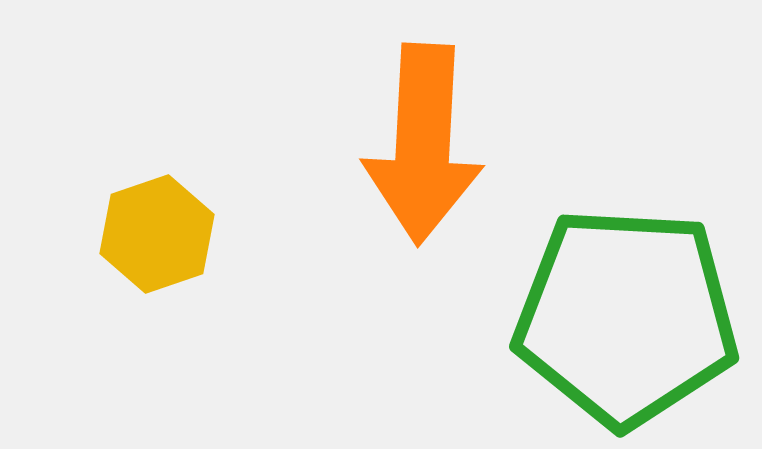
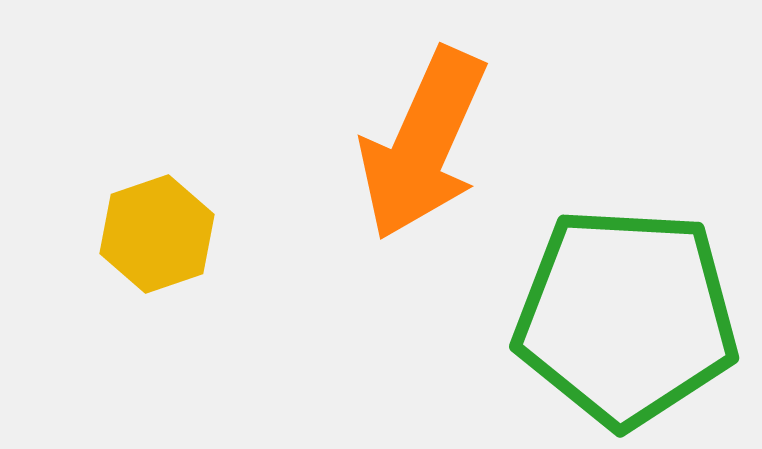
orange arrow: rotated 21 degrees clockwise
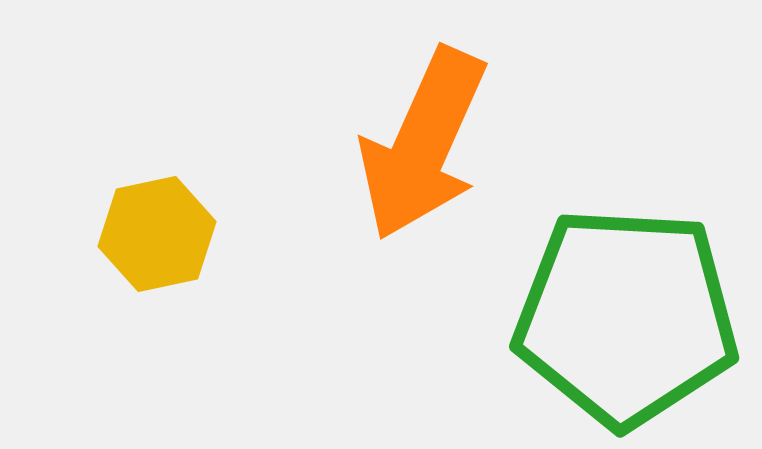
yellow hexagon: rotated 7 degrees clockwise
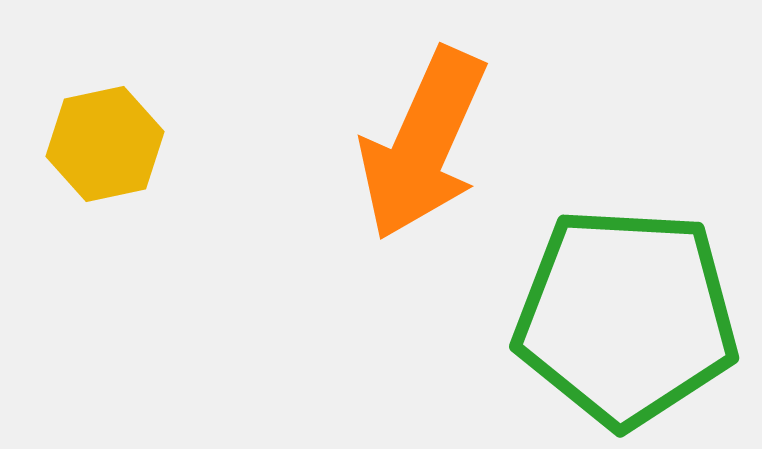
yellow hexagon: moved 52 px left, 90 px up
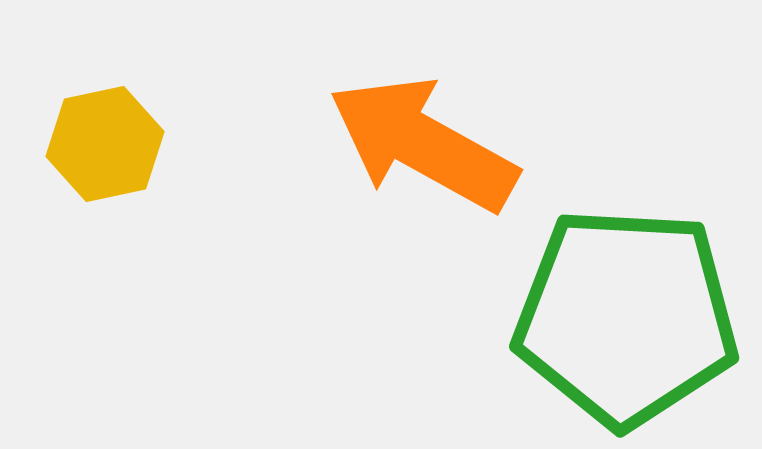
orange arrow: rotated 95 degrees clockwise
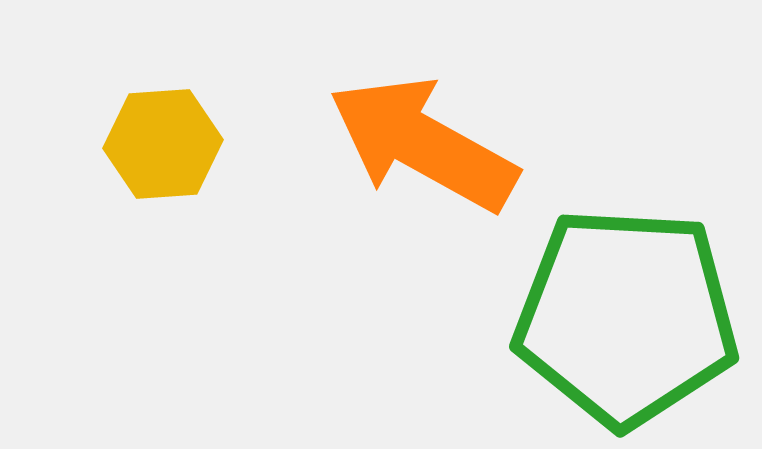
yellow hexagon: moved 58 px right; rotated 8 degrees clockwise
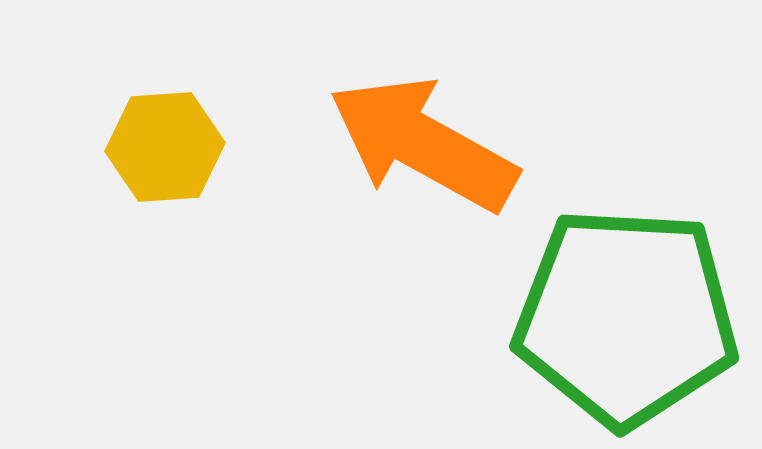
yellow hexagon: moved 2 px right, 3 px down
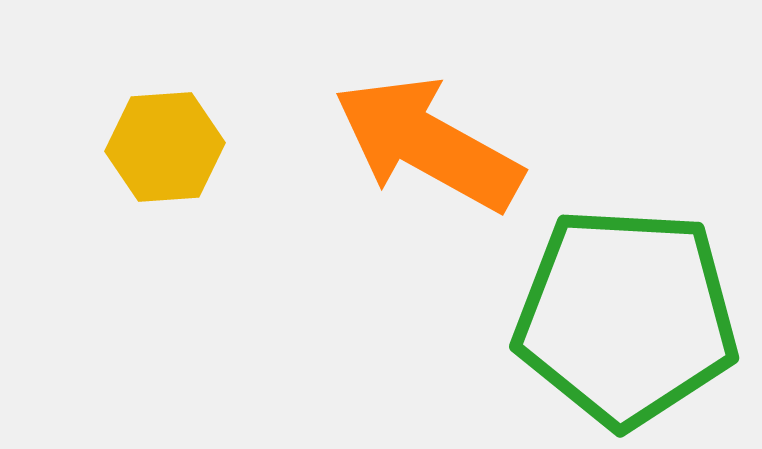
orange arrow: moved 5 px right
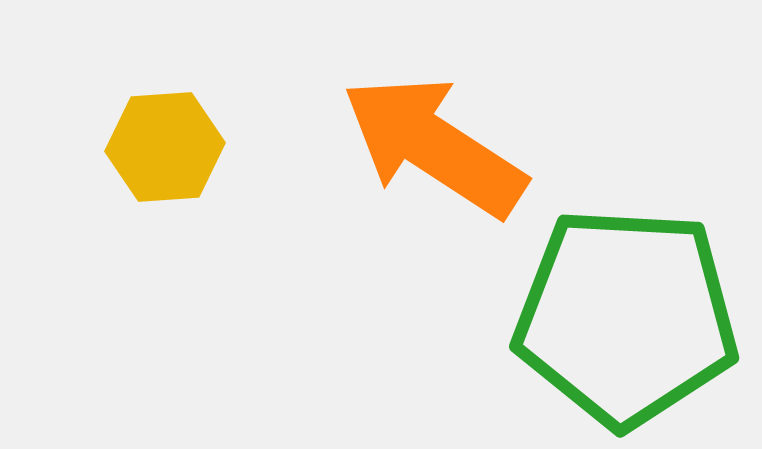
orange arrow: moved 6 px right, 2 px down; rotated 4 degrees clockwise
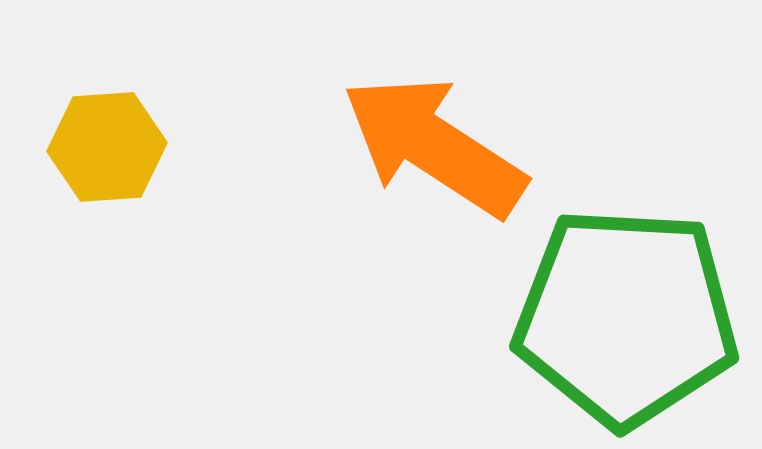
yellow hexagon: moved 58 px left
